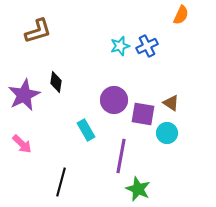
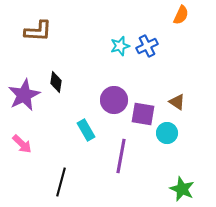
brown L-shape: rotated 20 degrees clockwise
brown triangle: moved 6 px right, 1 px up
green star: moved 44 px right
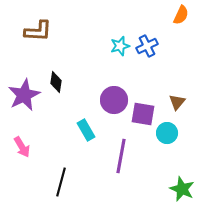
brown triangle: rotated 36 degrees clockwise
pink arrow: moved 3 px down; rotated 15 degrees clockwise
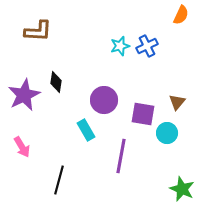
purple circle: moved 10 px left
black line: moved 2 px left, 2 px up
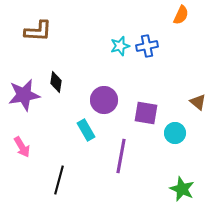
blue cross: rotated 15 degrees clockwise
purple star: rotated 16 degrees clockwise
brown triangle: moved 21 px right; rotated 30 degrees counterclockwise
purple square: moved 3 px right, 1 px up
cyan circle: moved 8 px right
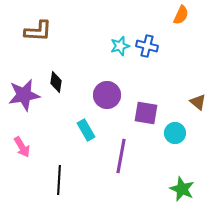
blue cross: rotated 25 degrees clockwise
purple circle: moved 3 px right, 5 px up
black line: rotated 12 degrees counterclockwise
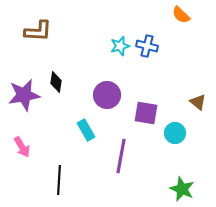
orange semicircle: rotated 108 degrees clockwise
